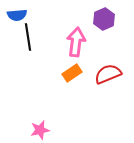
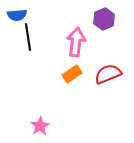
orange rectangle: moved 1 px down
pink star: moved 4 px up; rotated 18 degrees counterclockwise
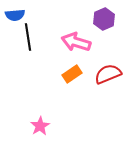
blue semicircle: moved 2 px left
pink arrow: rotated 80 degrees counterclockwise
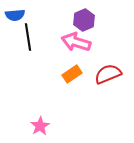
purple hexagon: moved 20 px left, 1 px down
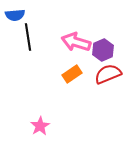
purple hexagon: moved 19 px right, 30 px down
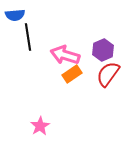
pink arrow: moved 11 px left, 13 px down
red semicircle: rotated 32 degrees counterclockwise
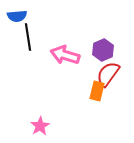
blue semicircle: moved 2 px right, 1 px down
orange rectangle: moved 25 px right, 17 px down; rotated 42 degrees counterclockwise
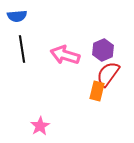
black line: moved 6 px left, 12 px down
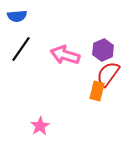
black line: moved 1 px left; rotated 44 degrees clockwise
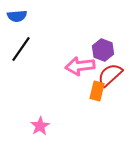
purple hexagon: rotated 15 degrees counterclockwise
pink arrow: moved 15 px right, 11 px down; rotated 24 degrees counterclockwise
red semicircle: moved 2 px right, 1 px down; rotated 12 degrees clockwise
